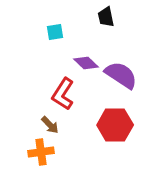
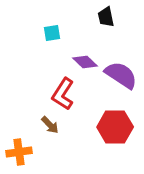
cyan square: moved 3 px left, 1 px down
purple diamond: moved 1 px left, 1 px up
red hexagon: moved 2 px down
orange cross: moved 22 px left
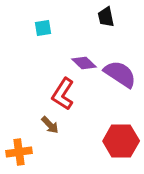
cyan square: moved 9 px left, 5 px up
purple diamond: moved 1 px left, 1 px down
purple semicircle: moved 1 px left, 1 px up
red hexagon: moved 6 px right, 14 px down
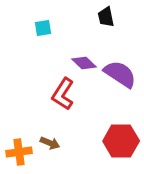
brown arrow: moved 18 px down; rotated 24 degrees counterclockwise
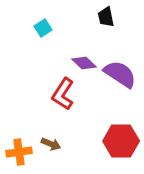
cyan square: rotated 24 degrees counterclockwise
brown arrow: moved 1 px right, 1 px down
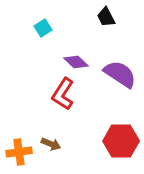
black trapezoid: rotated 15 degrees counterclockwise
purple diamond: moved 8 px left, 1 px up
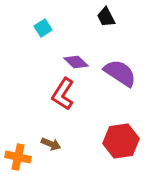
purple semicircle: moved 1 px up
red hexagon: rotated 8 degrees counterclockwise
orange cross: moved 1 px left, 5 px down; rotated 20 degrees clockwise
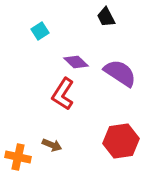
cyan square: moved 3 px left, 3 px down
brown arrow: moved 1 px right, 1 px down
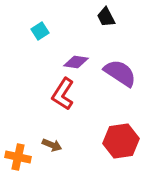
purple diamond: rotated 35 degrees counterclockwise
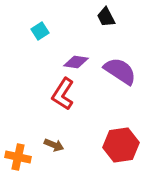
purple semicircle: moved 2 px up
red hexagon: moved 4 px down
brown arrow: moved 2 px right
